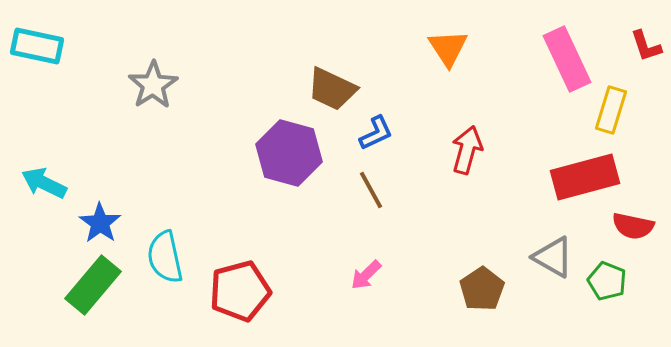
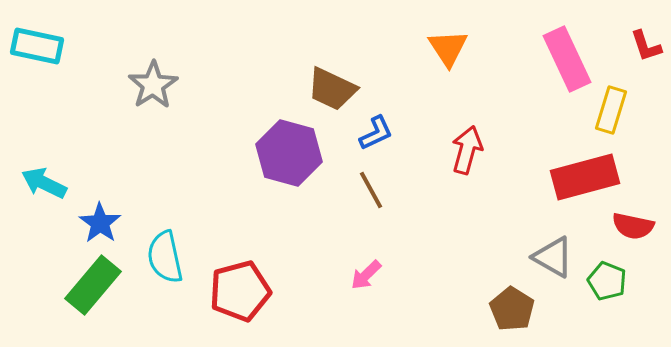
brown pentagon: moved 30 px right, 20 px down; rotated 6 degrees counterclockwise
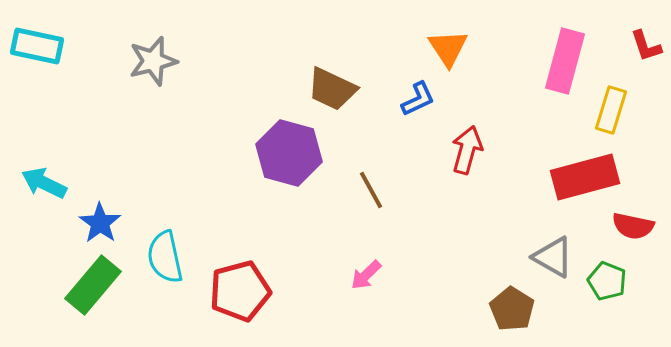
pink rectangle: moved 2 px left, 2 px down; rotated 40 degrees clockwise
gray star: moved 24 px up; rotated 18 degrees clockwise
blue L-shape: moved 42 px right, 34 px up
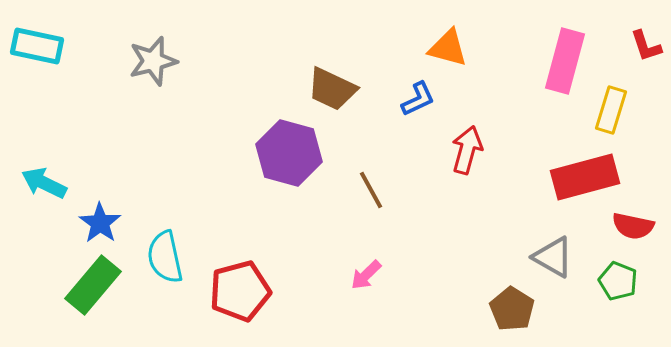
orange triangle: rotated 42 degrees counterclockwise
green pentagon: moved 11 px right
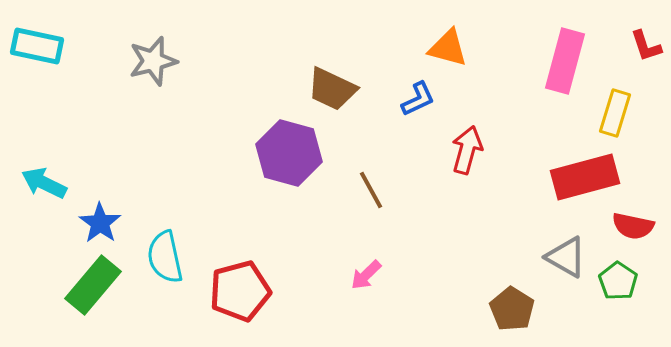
yellow rectangle: moved 4 px right, 3 px down
gray triangle: moved 13 px right
green pentagon: rotated 12 degrees clockwise
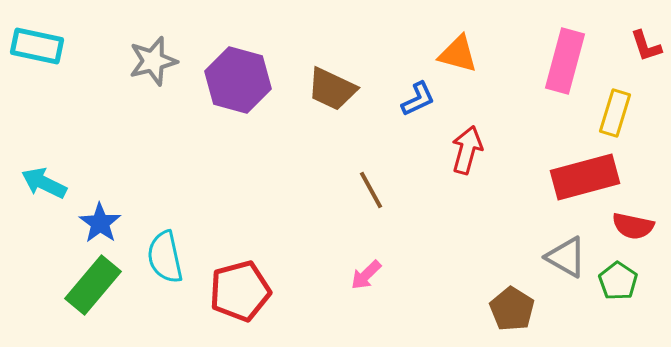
orange triangle: moved 10 px right, 6 px down
purple hexagon: moved 51 px left, 73 px up
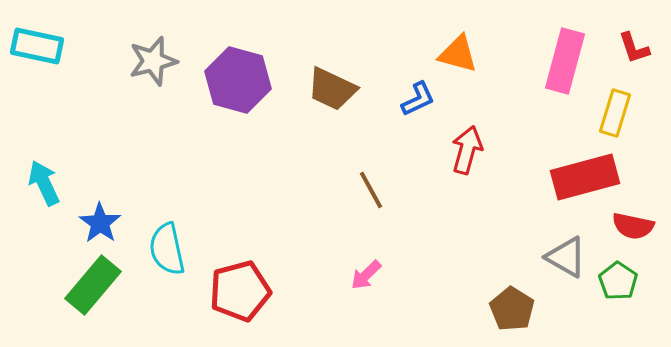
red L-shape: moved 12 px left, 2 px down
cyan arrow: rotated 39 degrees clockwise
cyan semicircle: moved 2 px right, 8 px up
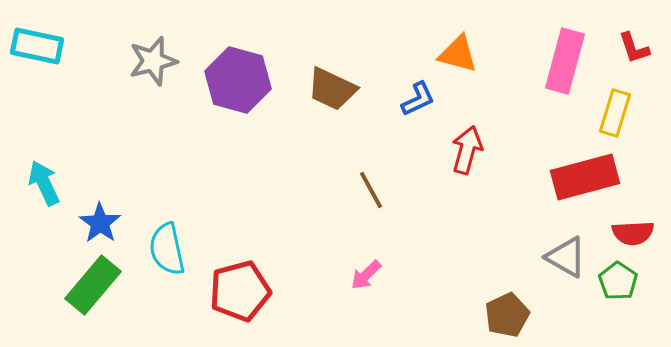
red semicircle: moved 7 px down; rotated 15 degrees counterclockwise
brown pentagon: moved 5 px left, 6 px down; rotated 15 degrees clockwise
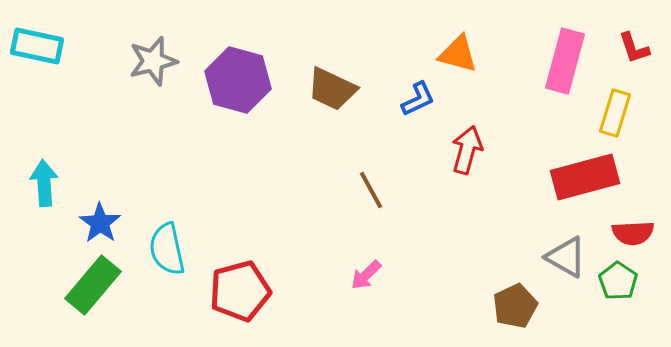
cyan arrow: rotated 21 degrees clockwise
brown pentagon: moved 8 px right, 9 px up
